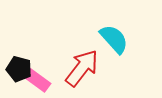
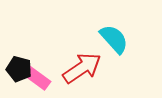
red arrow: rotated 18 degrees clockwise
pink rectangle: moved 2 px up
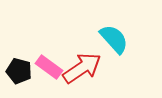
black pentagon: moved 2 px down
pink rectangle: moved 12 px right, 11 px up
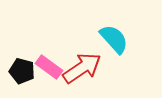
black pentagon: moved 3 px right
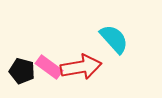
red arrow: moved 1 px left, 1 px up; rotated 24 degrees clockwise
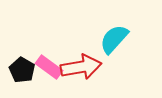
cyan semicircle: rotated 96 degrees counterclockwise
black pentagon: moved 1 px up; rotated 15 degrees clockwise
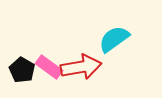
cyan semicircle: rotated 12 degrees clockwise
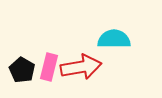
cyan semicircle: rotated 36 degrees clockwise
pink rectangle: rotated 68 degrees clockwise
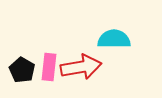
pink rectangle: rotated 8 degrees counterclockwise
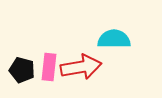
black pentagon: rotated 15 degrees counterclockwise
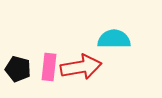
black pentagon: moved 4 px left, 1 px up
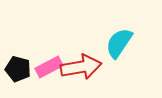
cyan semicircle: moved 5 px right, 4 px down; rotated 56 degrees counterclockwise
pink rectangle: rotated 56 degrees clockwise
